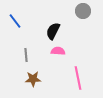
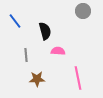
black semicircle: moved 8 px left; rotated 138 degrees clockwise
brown star: moved 4 px right
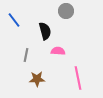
gray circle: moved 17 px left
blue line: moved 1 px left, 1 px up
gray line: rotated 16 degrees clockwise
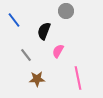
black semicircle: moved 1 px left; rotated 144 degrees counterclockwise
pink semicircle: rotated 64 degrees counterclockwise
gray line: rotated 48 degrees counterclockwise
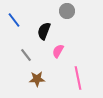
gray circle: moved 1 px right
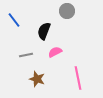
pink semicircle: moved 3 px left, 1 px down; rotated 32 degrees clockwise
gray line: rotated 64 degrees counterclockwise
brown star: rotated 21 degrees clockwise
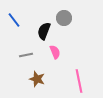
gray circle: moved 3 px left, 7 px down
pink semicircle: rotated 96 degrees clockwise
pink line: moved 1 px right, 3 px down
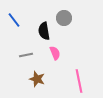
black semicircle: rotated 30 degrees counterclockwise
pink semicircle: moved 1 px down
